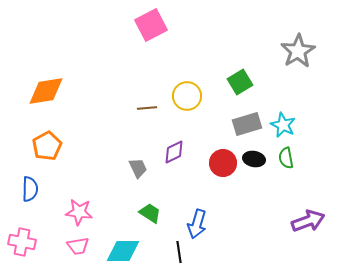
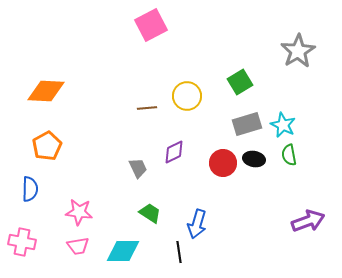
orange diamond: rotated 12 degrees clockwise
green semicircle: moved 3 px right, 3 px up
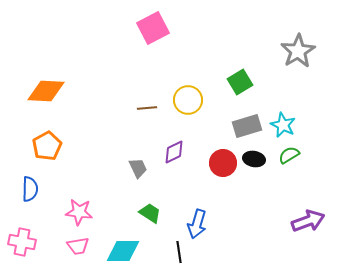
pink square: moved 2 px right, 3 px down
yellow circle: moved 1 px right, 4 px down
gray rectangle: moved 2 px down
green semicircle: rotated 70 degrees clockwise
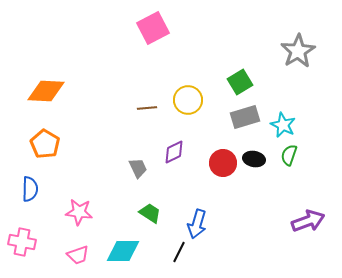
gray rectangle: moved 2 px left, 9 px up
orange pentagon: moved 2 px left, 2 px up; rotated 12 degrees counterclockwise
green semicircle: rotated 40 degrees counterclockwise
pink trapezoid: moved 9 px down; rotated 10 degrees counterclockwise
black line: rotated 35 degrees clockwise
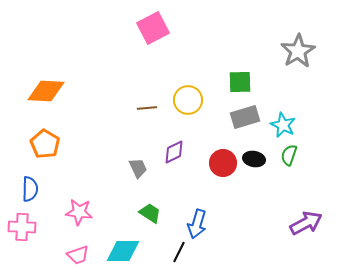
green square: rotated 30 degrees clockwise
purple arrow: moved 2 px left, 2 px down; rotated 8 degrees counterclockwise
pink cross: moved 15 px up; rotated 8 degrees counterclockwise
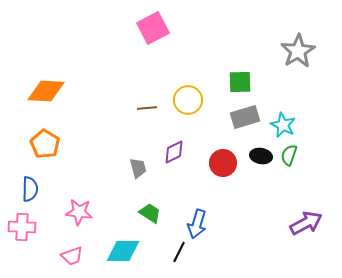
black ellipse: moved 7 px right, 3 px up
gray trapezoid: rotated 10 degrees clockwise
pink trapezoid: moved 6 px left, 1 px down
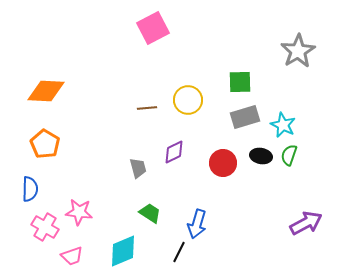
pink cross: moved 23 px right; rotated 28 degrees clockwise
cyan diamond: rotated 24 degrees counterclockwise
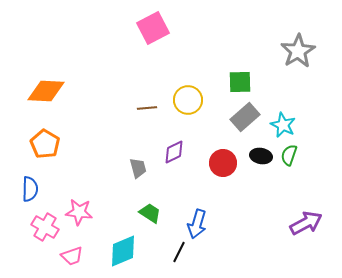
gray rectangle: rotated 24 degrees counterclockwise
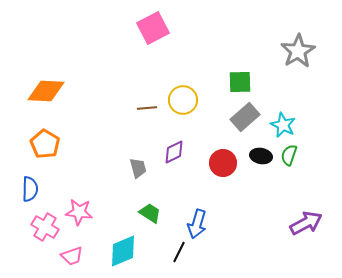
yellow circle: moved 5 px left
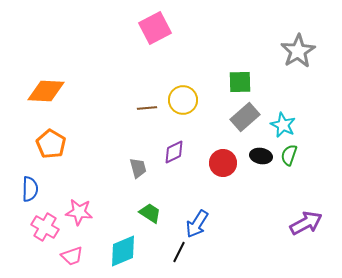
pink square: moved 2 px right
orange pentagon: moved 6 px right
blue arrow: rotated 16 degrees clockwise
